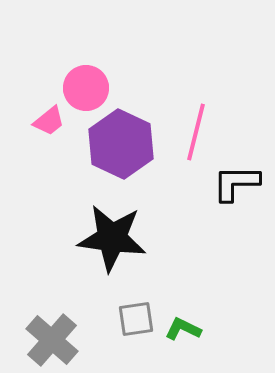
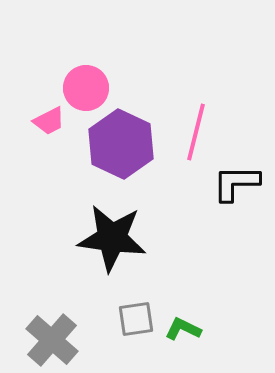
pink trapezoid: rotated 12 degrees clockwise
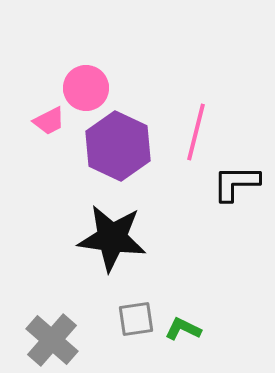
purple hexagon: moved 3 px left, 2 px down
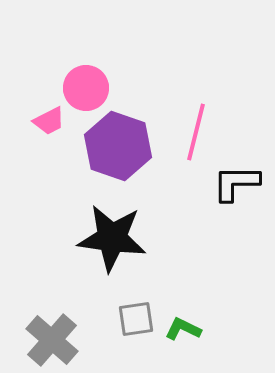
purple hexagon: rotated 6 degrees counterclockwise
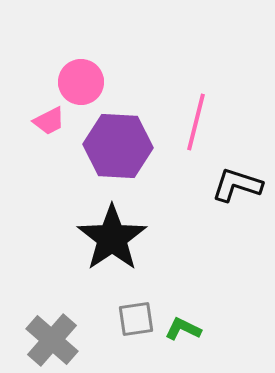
pink circle: moved 5 px left, 6 px up
pink line: moved 10 px up
purple hexagon: rotated 16 degrees counterclockwise
black L-shape: moved 1 px right, 2 px down; rotated 18 degrees clockwise
black star: rotated 30 degrees clockwise
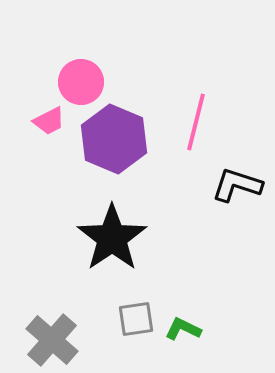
purple hexagon: moved 4 px left, 7 px up; rotated 20 degrees clockwise
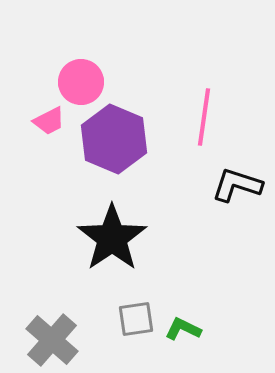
pink line: moved 8 px right, 5 px up; rotated 6 degrees counterclockwise
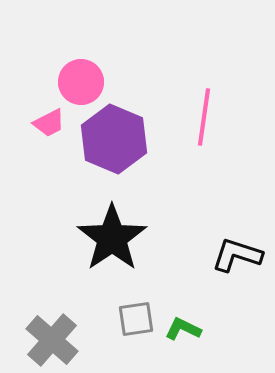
pink trapezoid: moved 2 px down
black L-shape: moved 70 px down
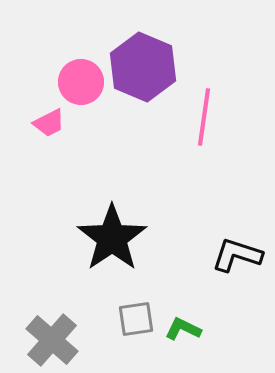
purple hexagon: moved 29 px right, 72 px up
